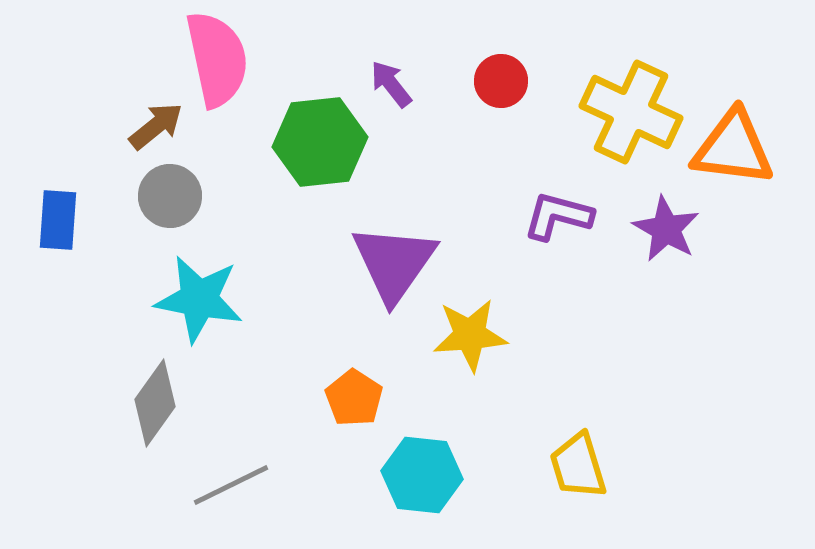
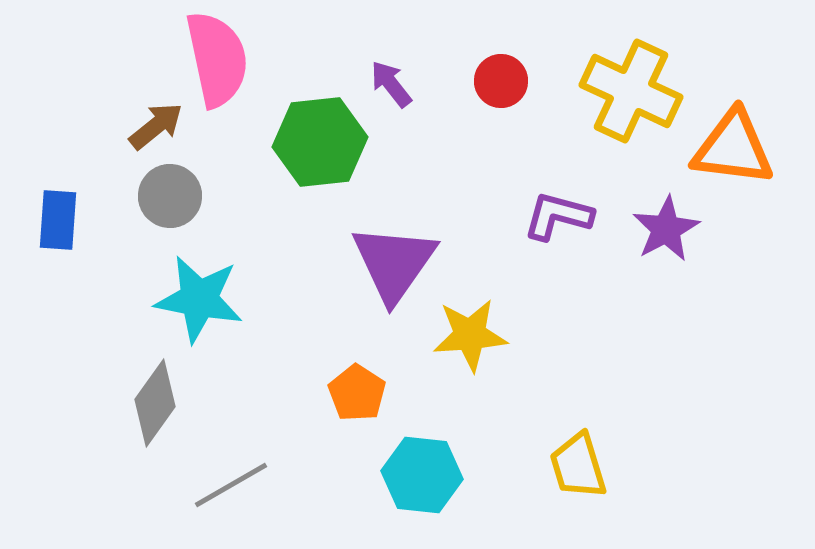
yellow cross: moved 21 px up
purple star: rotated 14 degrees clockwise
orange pentagon: moved 3 px right, 5 px up
gray line: rotated 4 degrees counterclockwise
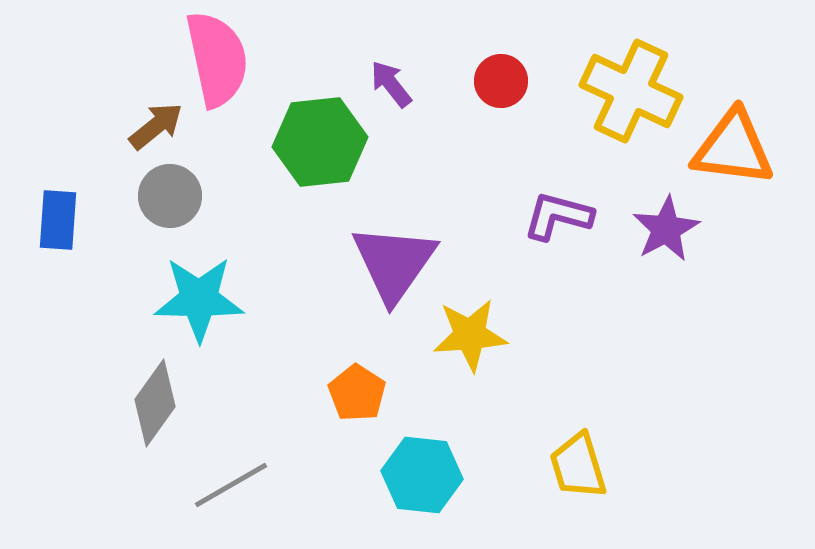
cyan star: rotated 10 degrees counterclockwise
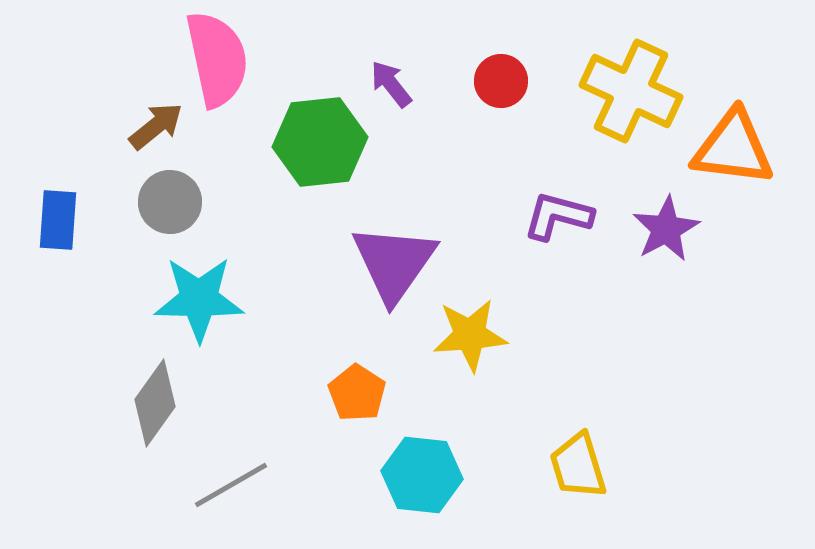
gray circle: moved 6 px down
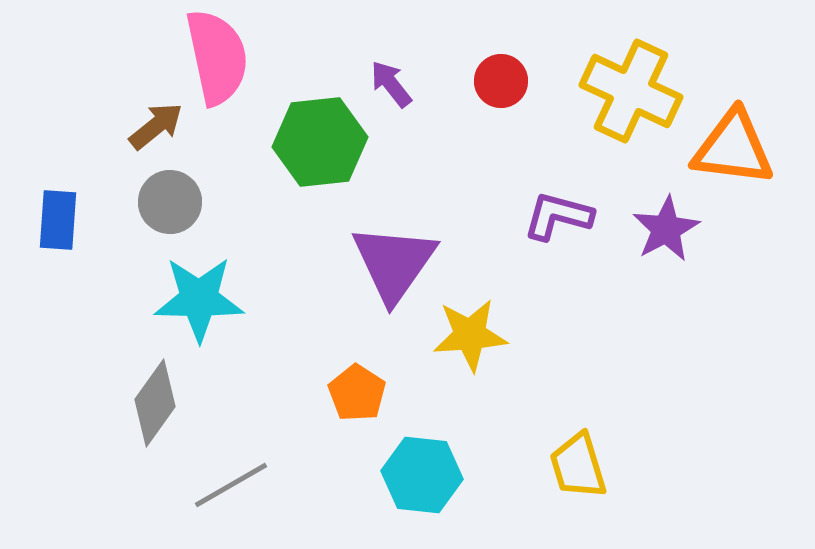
pink semicircle: moved 2 px up
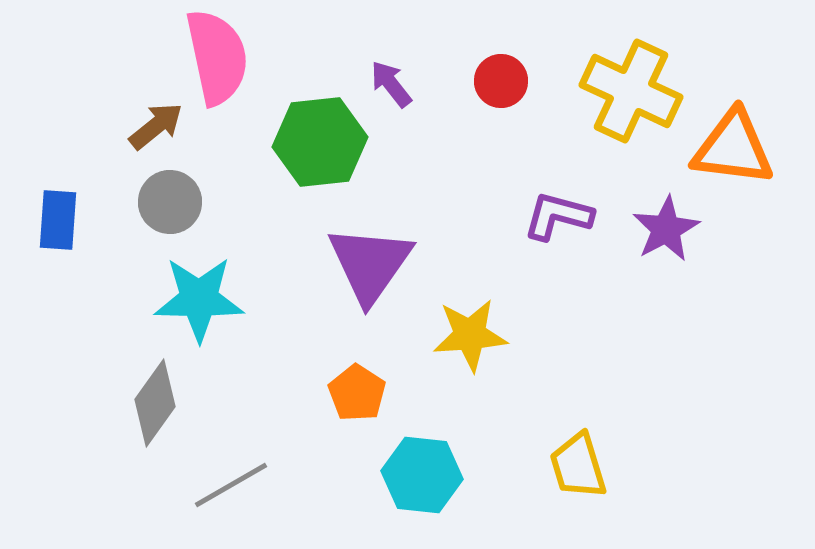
purple triangle: moved 24 px left, 1 px down
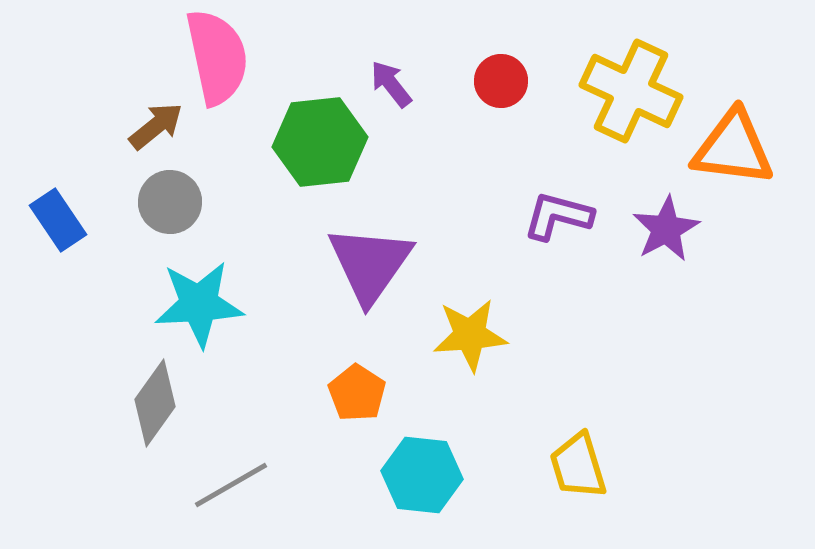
blue rectangle: rotated 38 degrees counterclockwise
cyan star: moved 5 px down; rotated 4 degrees counterclockwise
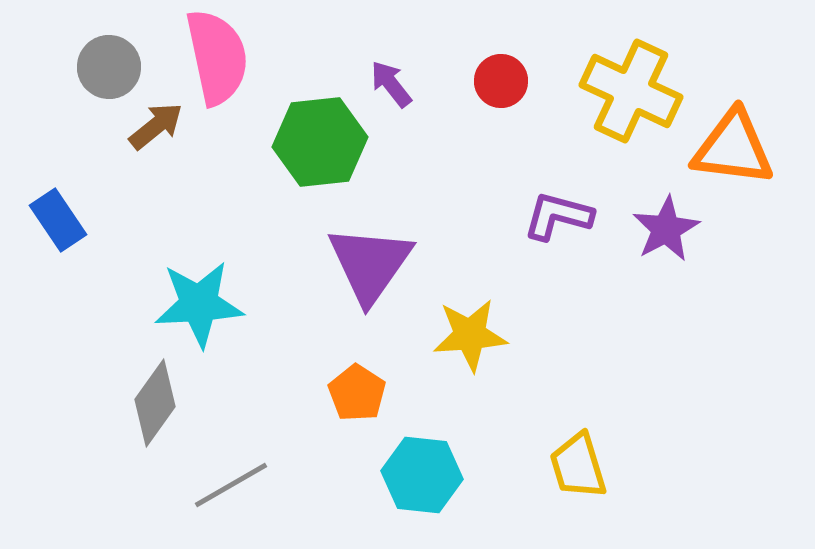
gray circle: moved 61 px left, 135 px up
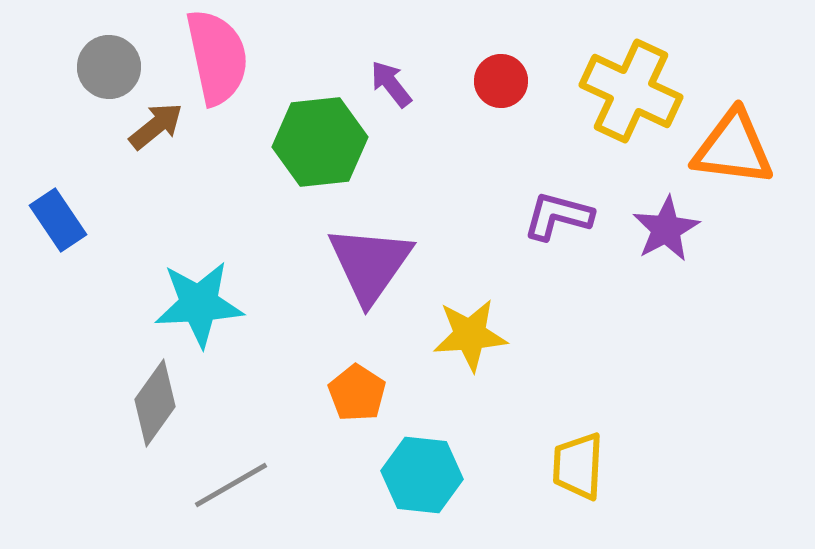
yellow trapezoid: rotated 20 degrees clockwise
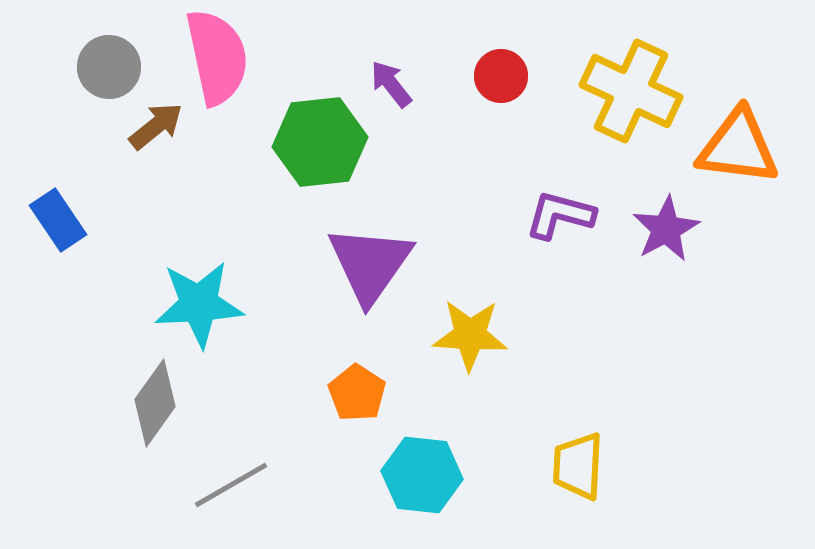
red circle: moved 5 px up
orange triangle: moved 5 px right, 1 px up
purple L-shape: moved 2 px right, 1 px up
yellow star: rotated 8 degrees clockwise
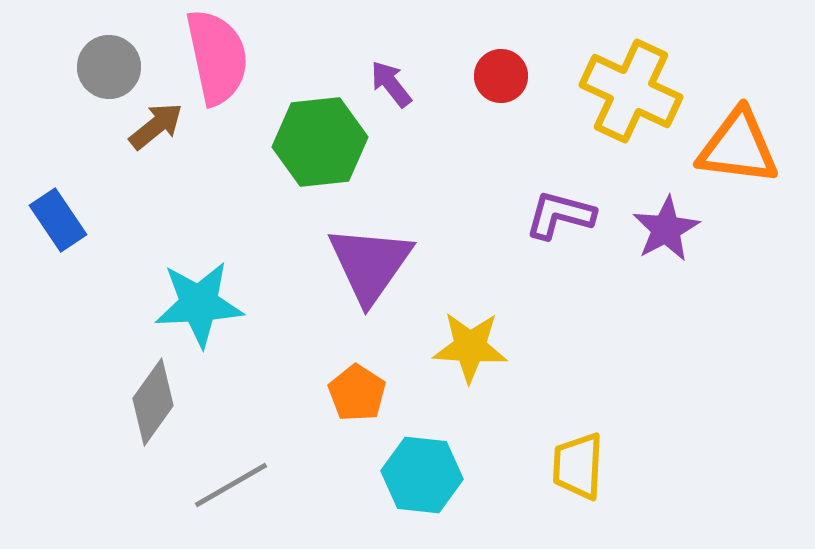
yellow star: moved 12 px down
gray diamond: moved 2 px left, 1 px up
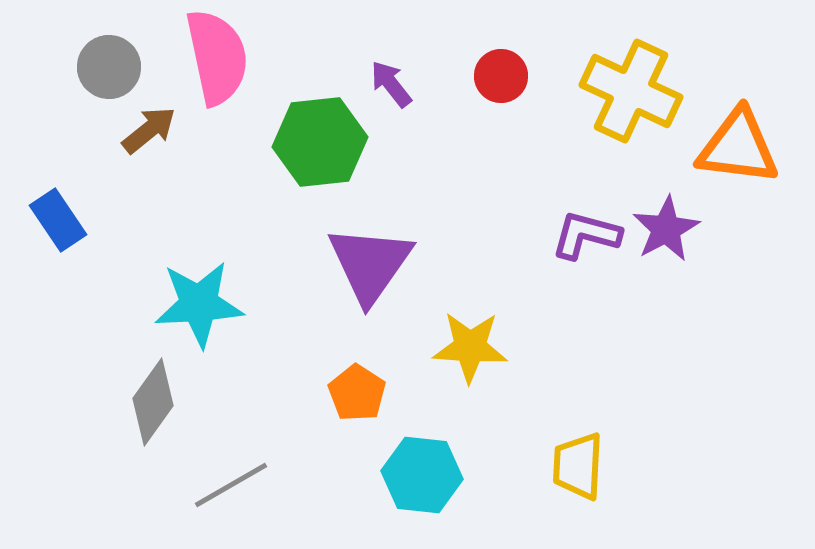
brown arrow: moved 7 px left, 4 px down
purple L-shape: moved 26 px right, 20 px down
